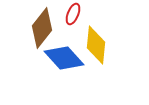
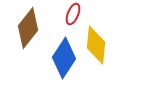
brown diamond: moved 14 px left
blue diamond: rotated 75 degrees clockwise
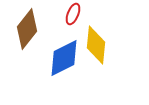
brown diamond: moved 1 px left, 1 px down
blue diamond: rotated 30 degrees clockwise
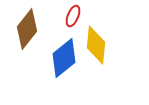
red ellipse: moved 2 px down
blue diamond: rotated 12 degrees counterclockwise
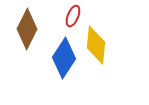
brown diamond: rotated 12 degrees counterclockwise
blue diamond: rotated 18 degrees counterclockwise
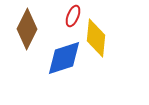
yellow diamond: moved 7 px up
blue diamond: rotated 39 degrees clockwise
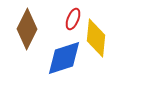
red ellipse: moved 3 px down
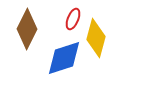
yellow diamond: rotated 9 degrees clockwise
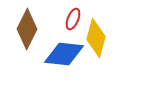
blue diamond: moved 4 px up; rotated 24 degrees clockwise
